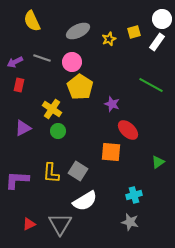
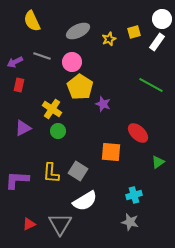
gray line: moved 2 px up
purple star: moved 9 px left
red ellipse: moved 10 px right, 3 px down
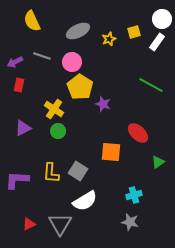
yellow cross: moved 2 px right
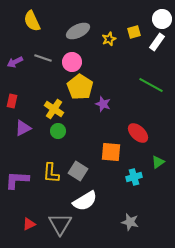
gray line: moved 1 px right, 2 px down
red rectangle: moved 7 px left, 16 px down
cyan cross: moved 18 px up
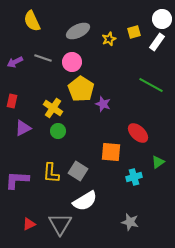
yellow pentagon: moved 1 px right, 2 px down
yellow cross: moved 1 px left, 1 px up
